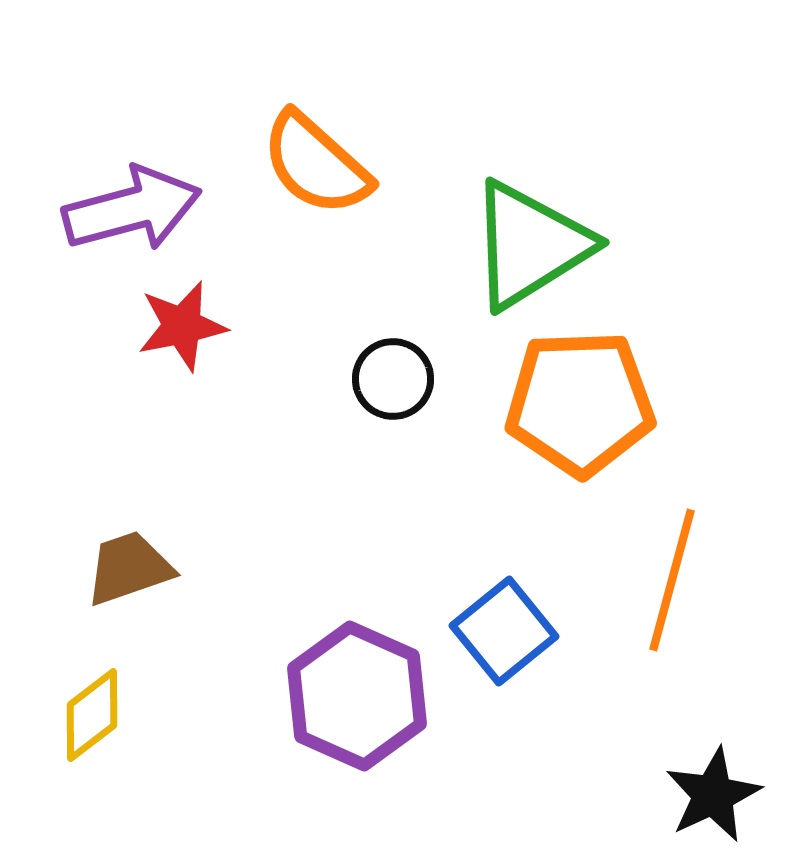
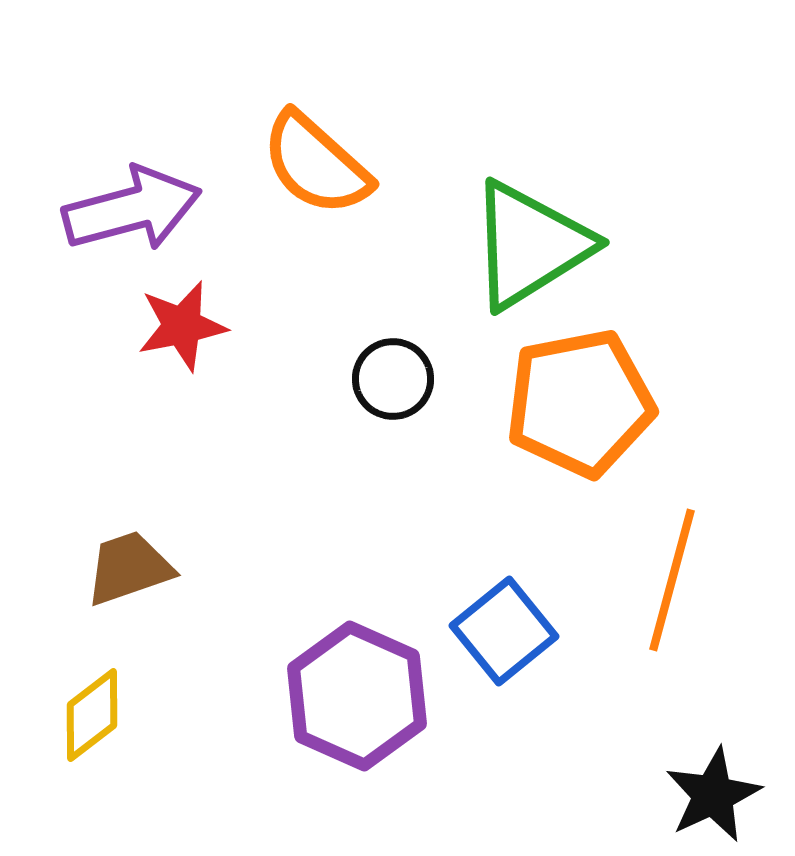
orange pentagon: rotated 9 degrees counterclockwise
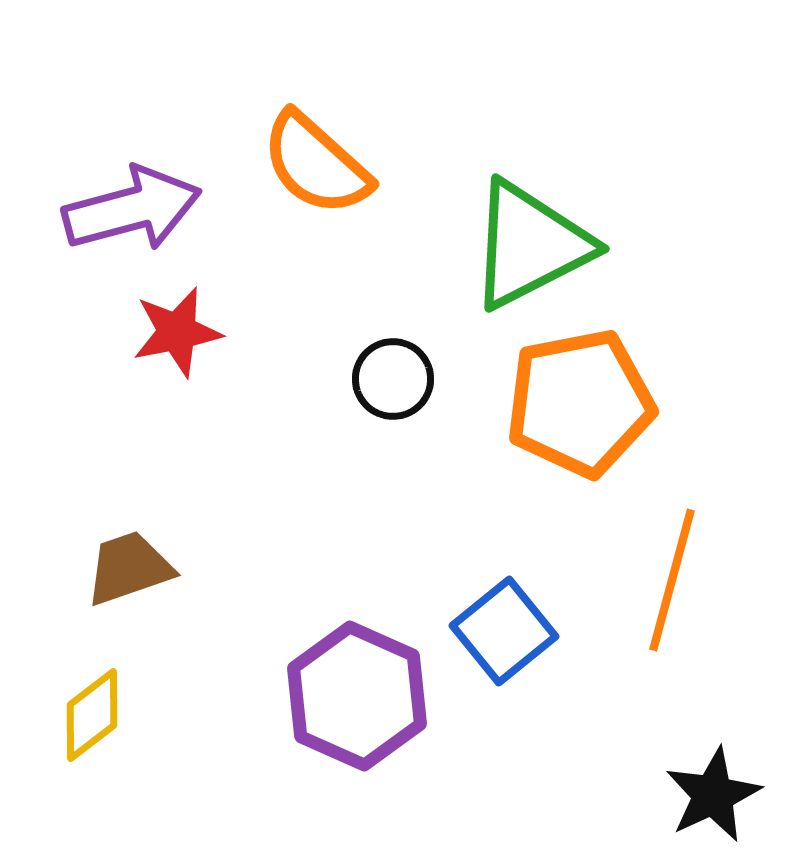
green triangle: rotated 5 degrees clockwise
red star: moved 5 px left, 6 px down
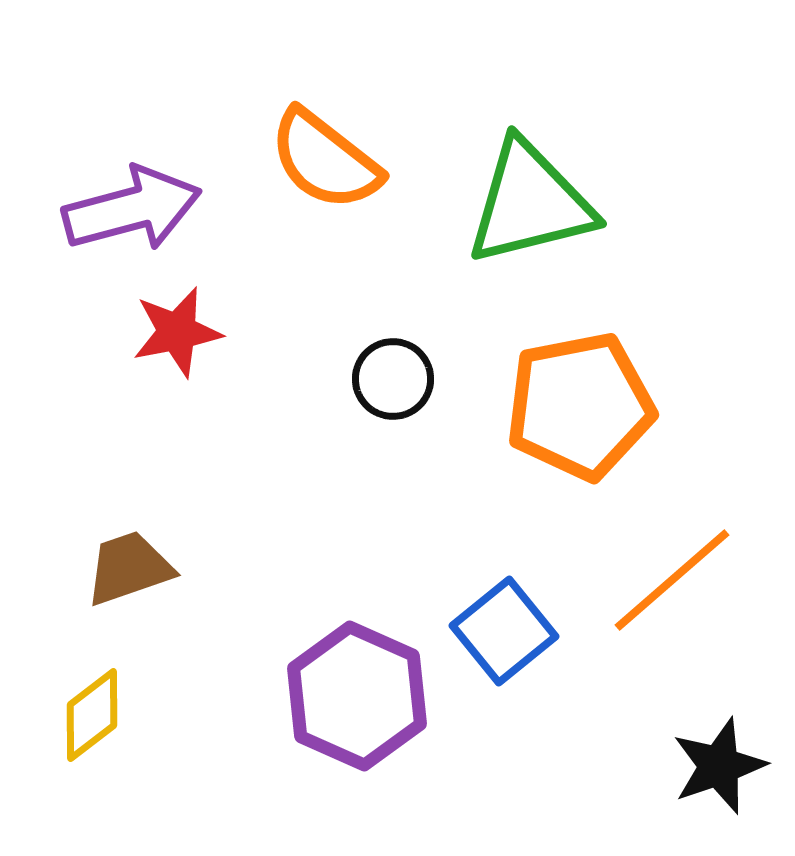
orange semicircle: moved 9 px right, 4 px up; rotated 4 degrees counterclockwise
green triangle: moved 42 px up; rotated 13 degrees clockwise
orange pentagon: moved 3 px down
orange line: rotated 34 degrees clockwise
black star: moved 6 px right, 29 px up; rotated 6 degrees clockwise
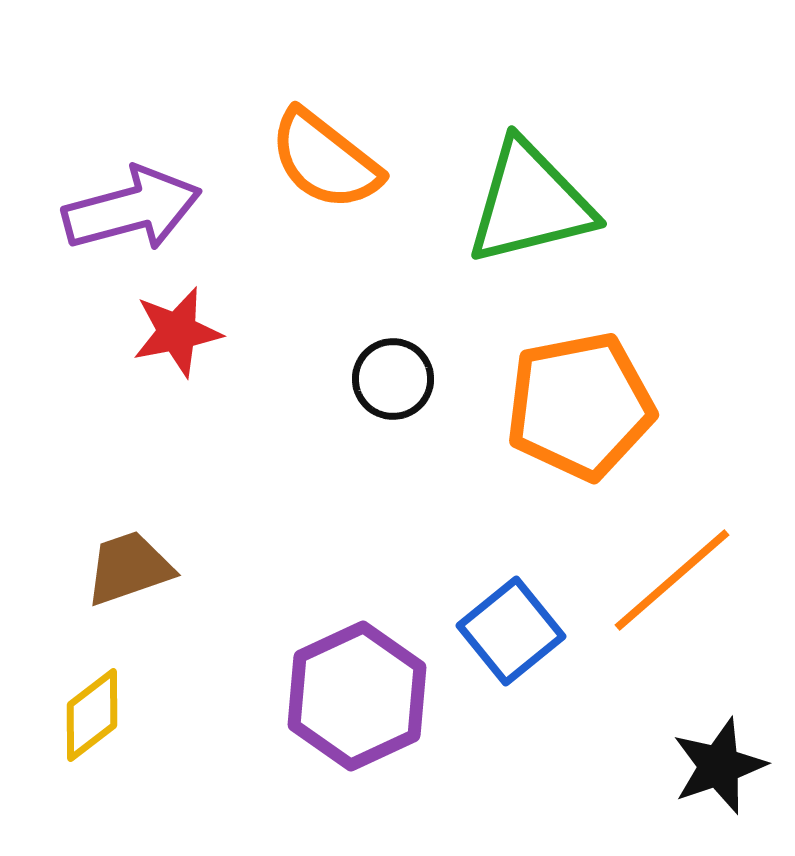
blue square: moved 7 px right
purple hexagon: rotated 11 degrees clockwise
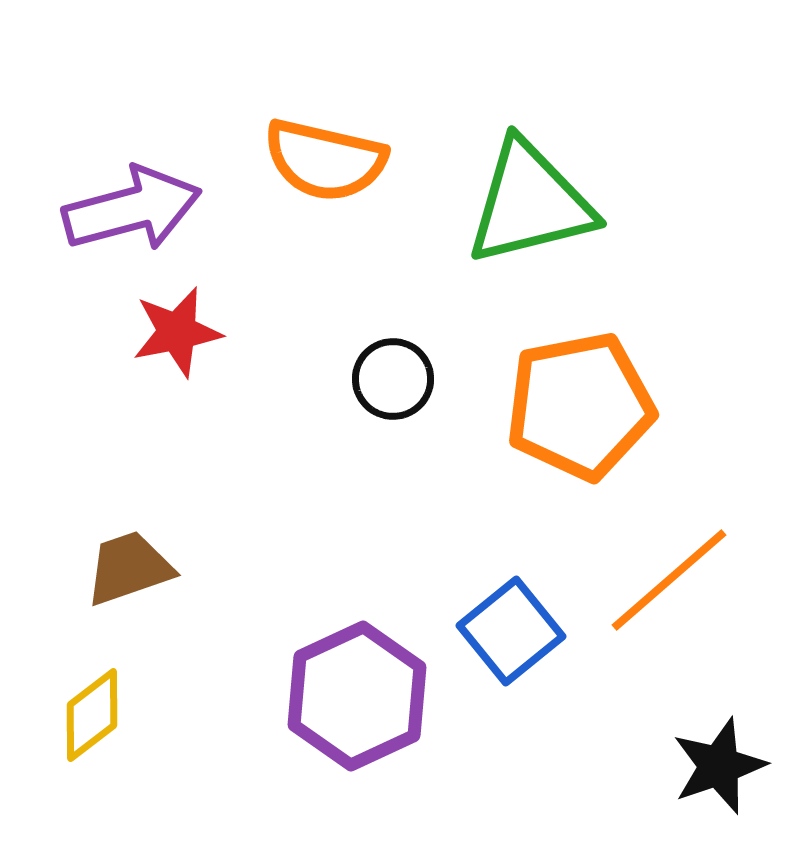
orange semicircle: rotated 25 degrees counterclockwise
orange line: moved 3 px left
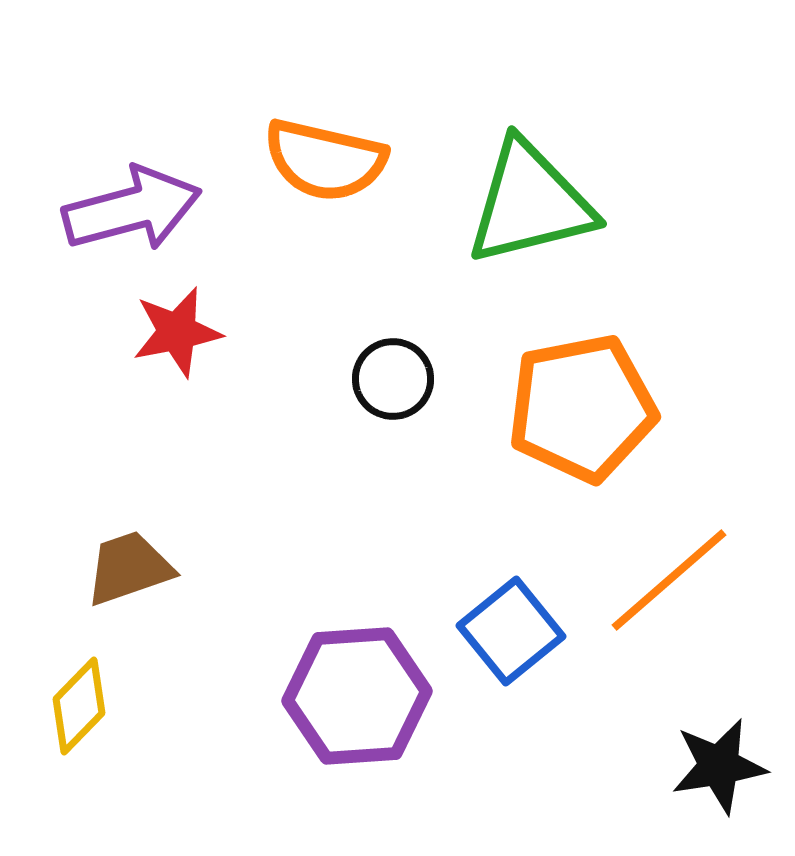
orange pentagon: moved 2 px right, 2 px down
purple hexagon: rotated 21 degrees clockwise
yellow diamond: moved 13 px left, 9 px up; rotated 8 degrees counterclockwise
black star: rotated 10 degrees clockwise
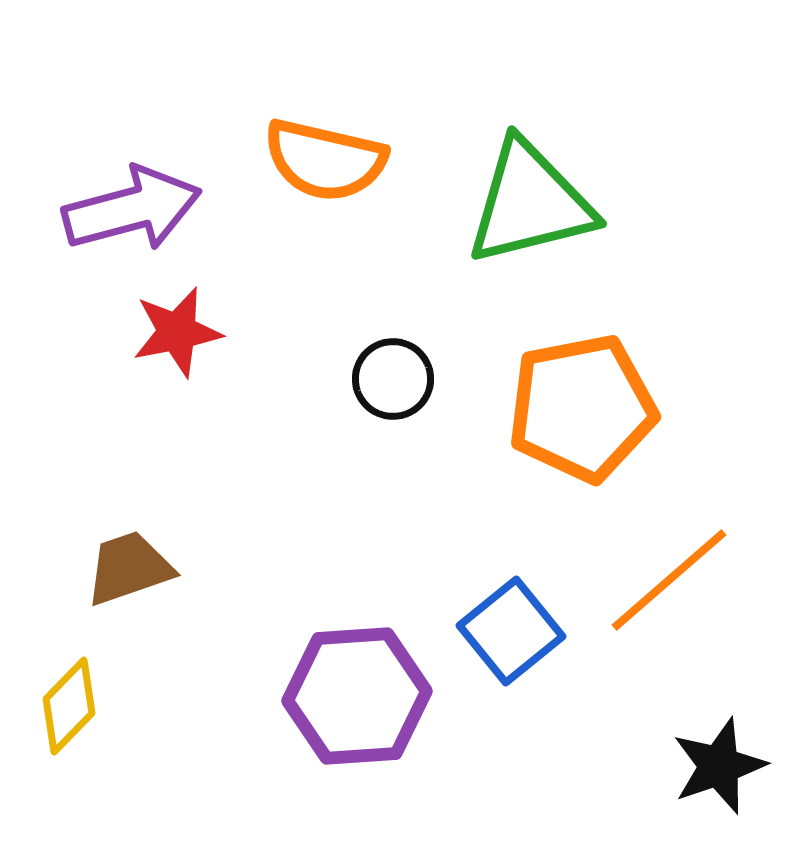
yellow diamond: moved 10 px left
black star: rotated 10 degrees counterclockwise
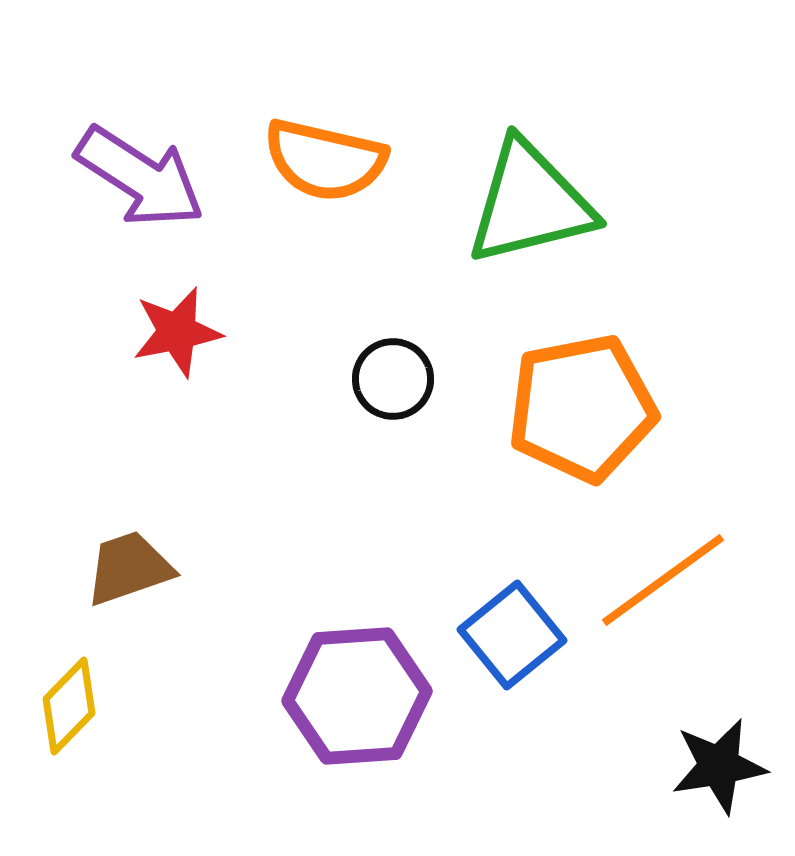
purple arrow: moved 8 px right, 32 px up; rotated 48 degrees clockwise
orange line: moved 6 px left; rotated 5 degrees clockwise
blue square: moved 1 px right, 4 px down
black star: rotated 10 degrees clockwise
